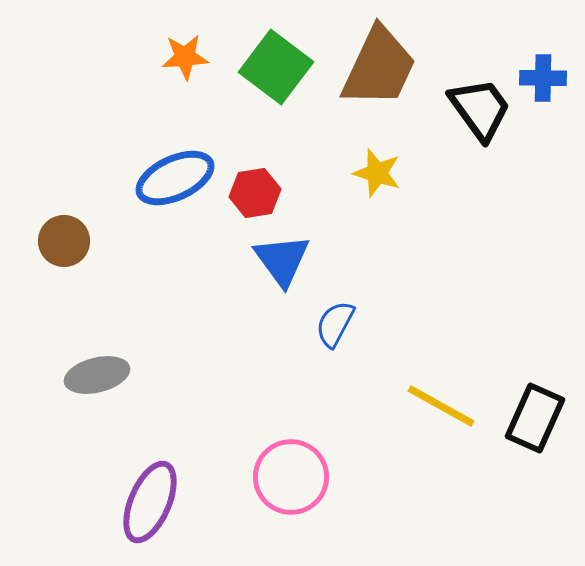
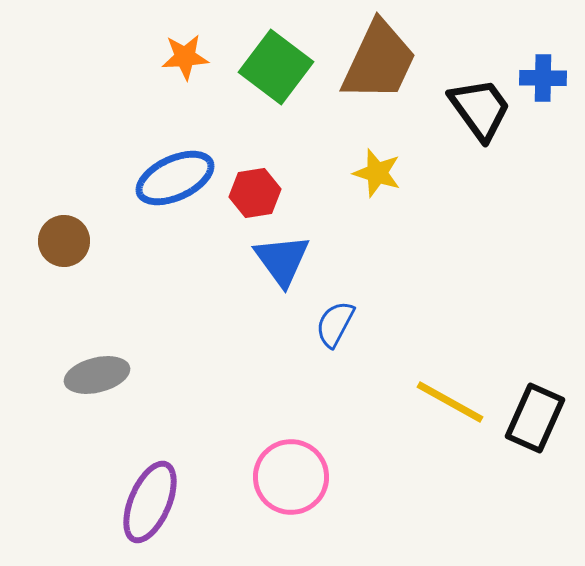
brown trapezoid: moved 6 px up
yellow line: moved 9 px right, 4 px up
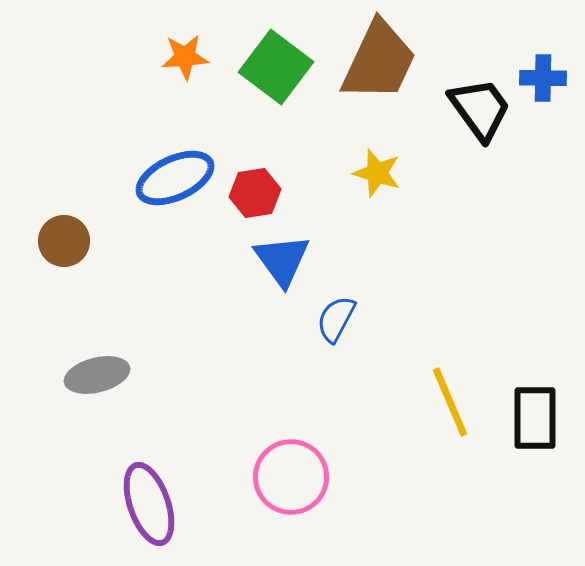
blue semicircle: moved 1 px right, 5 px up
yellow line: rotated 38 degrees clockwise
black rectangle: rotated 24 degrees counterclockwise
purple ellipse: moved 1 px left, 2 px down; rotated 42 degrees counterclockwise
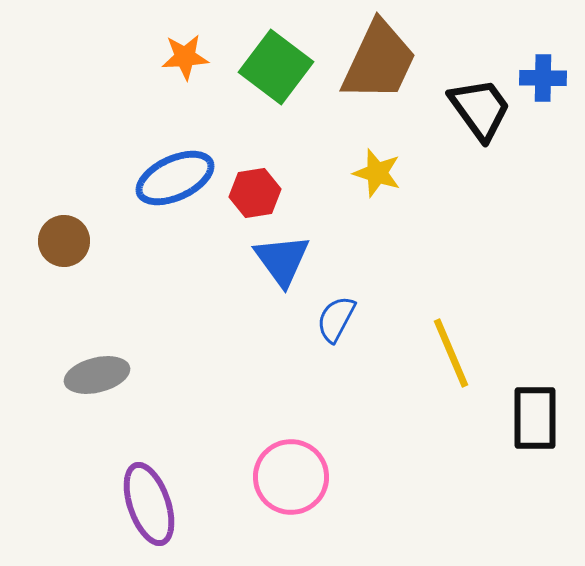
yellow line: moved 1 px right, 49 px up
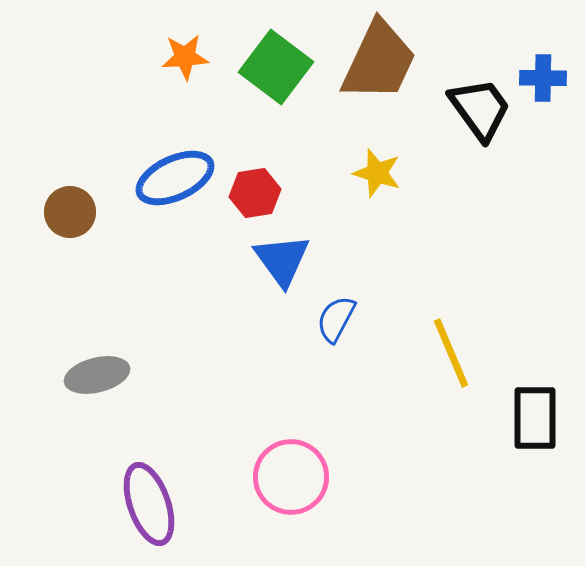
brown circle: moved 6 px right, 29 px up
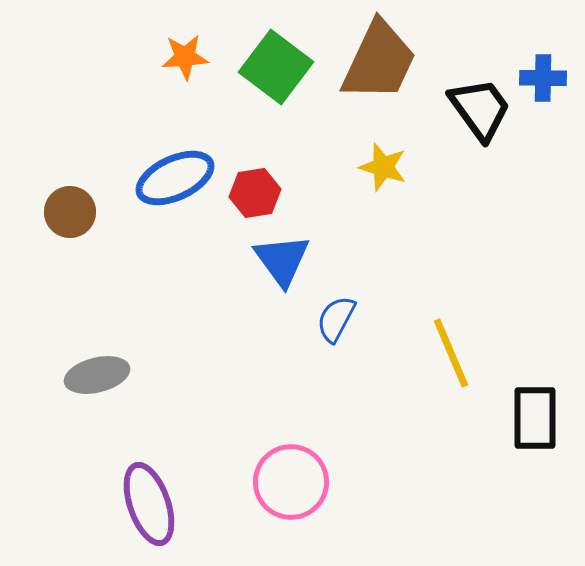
yellow star: moved 6 px right, 6 px up
pink circle: moved 5 px down
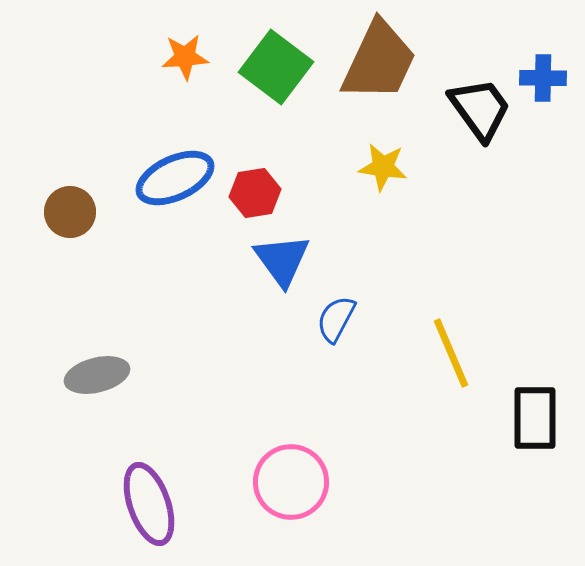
yellow star: rotated 9 degrees counterclockwise
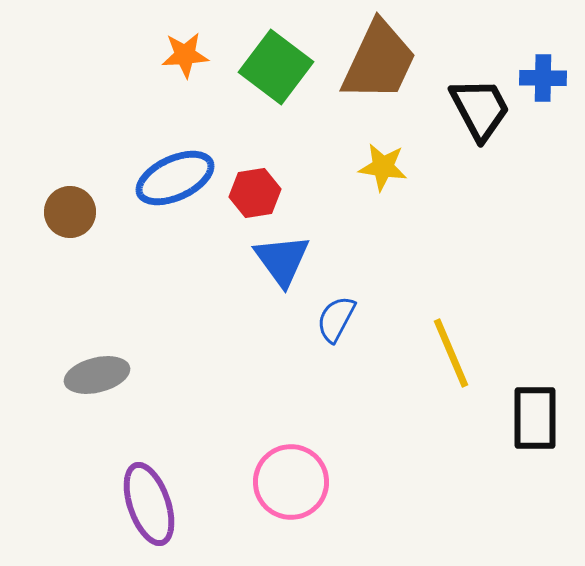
orange star: moved 2 px up
black trapezoid: rotated 8 degrees clockwise
